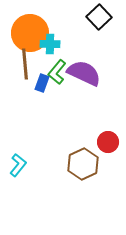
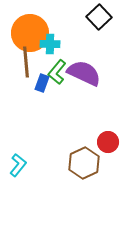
brown line: moved 1 px right, 2 px up
brown hexagon: moved 1 px right, 1 px up
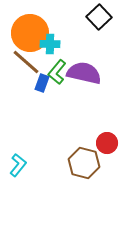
brown line: rotated 44 degrees counterclockwise
purple semicircle: rotated 12 degrees counterclockwise
red circle: moved 1 px left, 1 px down
brown hexagon: rotated 20 degrees counterclockwise
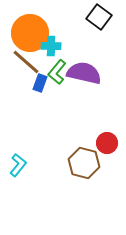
black square: rotated 10 degrees counterclockwise
cyan cross: moved 1 px right, 2 px down
blue rectangle: moved 2 px left
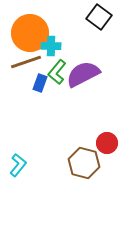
brown line: rotated 60 degrees counterclockwise
purple semicircle: moved 1 px left, 1 px down; rotated 40 degrees counterclockwise
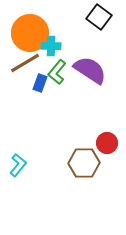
brown line: moved 1 px left, 1 px down; rotated 12 degrees counterclockwise
purple semicircle: moved 7 px right, 4 px up; rotated 60 degrees clockwise
brown hexagon: rotated 16 degrees counterclockwise
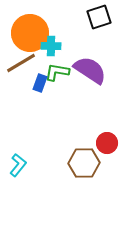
black square: rotated 35 degrees clockwise
brown line: moved 4 px left
green L-shape: rotated 60 degrees clockwise
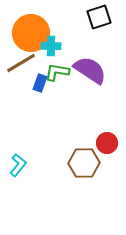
orange circle: moved 1 px right
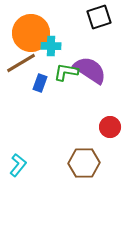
green L-shape: moved 9 px right
red circle: moved 3 px right, 16 px up
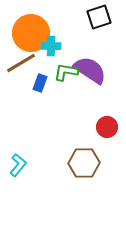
red circle: moved 3 px left
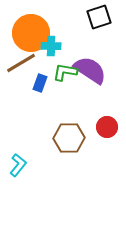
green L-shape: moved 1 px left
brown hexagon: moved 15 px left, 25 px up
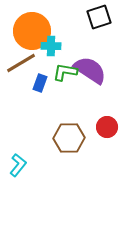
orange circle: moved 1 px right, 2 px up
